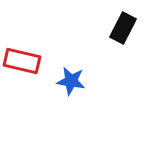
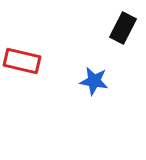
blue star: moved 23 px right
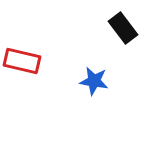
black rectangle: rotated 64 degrees counterclockwise
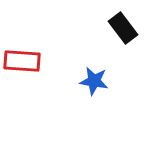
red rectangle: rotated 9 degrees counterclockwise
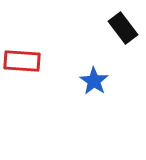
blue star: rotated 24 degrees clockwise
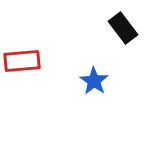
red rectangle: rotated 9 degrees counterclockwise
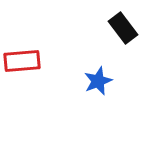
blue star: moved 4 px right; rotated 16 degrees clockwise
